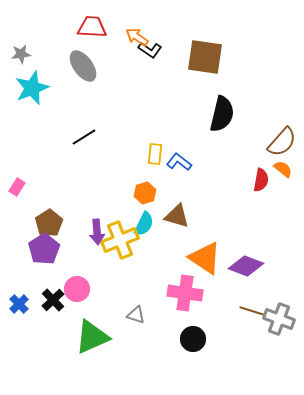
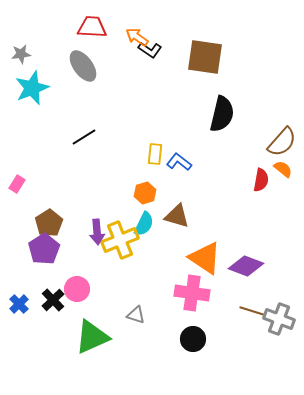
pink rectangle: moved 3 px up
pink cross: moved 7 px right
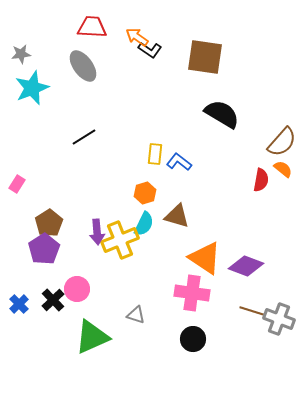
black semicircle: rotated 72 degrees counterclockwise
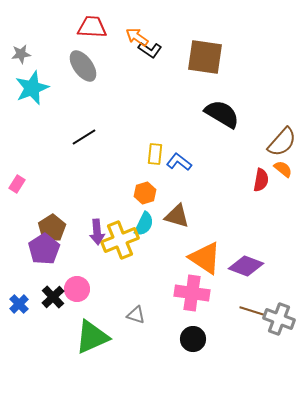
brown pentagon: moved 3 px right, 5 px down
black cross: moved 3 px up
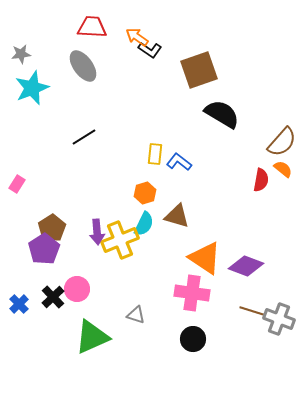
brown square: moved 6 px left, 13 px down; rotated 27 degrees counterclockwise
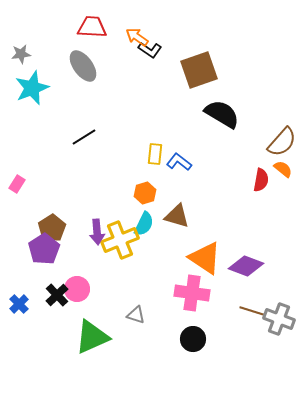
black cross: moved 4 px right, 2 px up
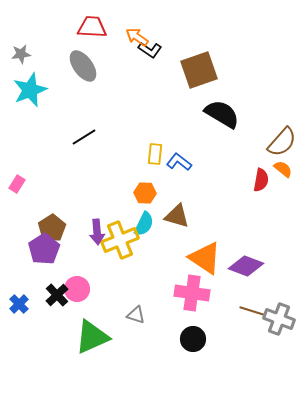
cyan star: moved 2 px left, 2 px down
orange hexagon: rotated 20 degrees clockwise
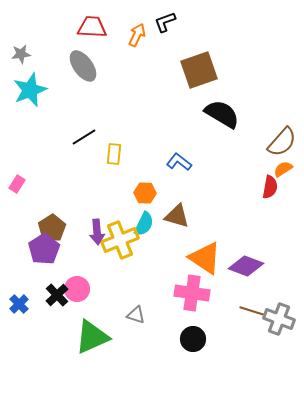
orange arrow: moved 2 px up; rotated 80 degrees clockwise
black L-shape: moved 15 px right, 28 px up; rotated 125 degrees clockwise
yellow rectangle: moved 41 px left
orange semicircle: rotated 72 degrees counterclockwise
red semicircle: moved 9 px right, 7 px down
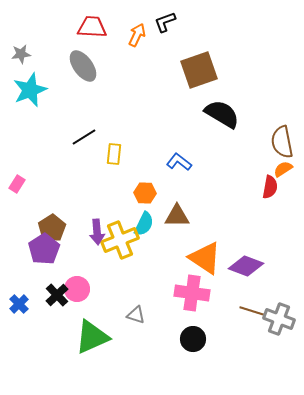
brown semicircle: rotated 128 degrees clockwise
brown triangle: rotated 16 degrees counterclockwise
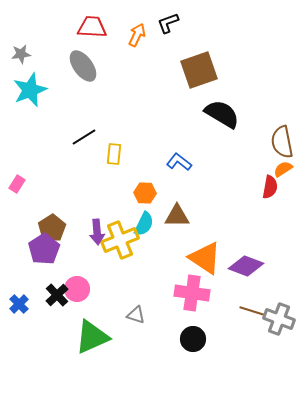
black L-shape: moved 3 px right, 1 px down
